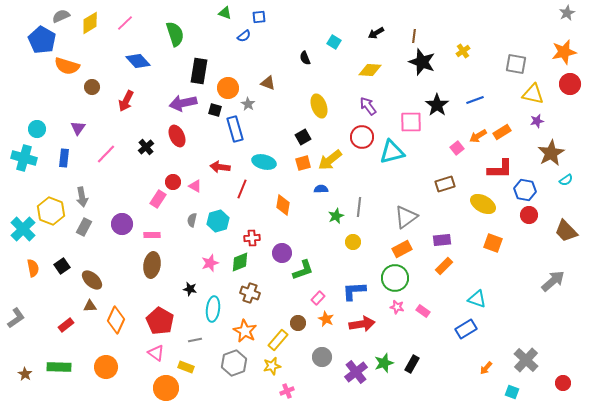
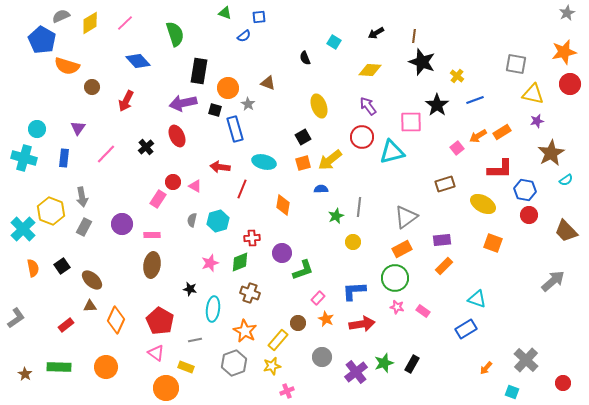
yellow cross at (463, 51): moved 6 px left, 25 px down; rotated 16 degrees counterclockwise
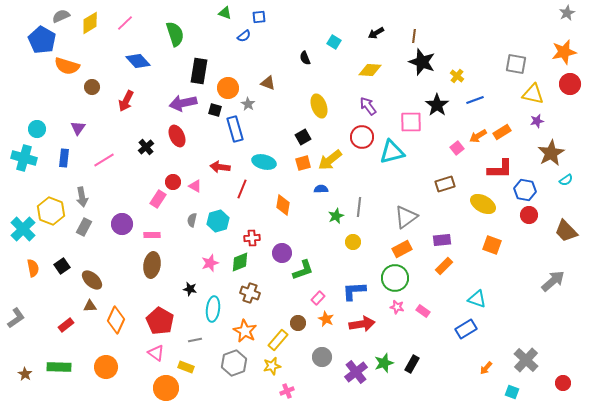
pink line at (106, 154): moved 2 px left, 6 px down; rotated 15 degrees clockwise
orange square at (493, 243): moved 1 px left, 2 px down
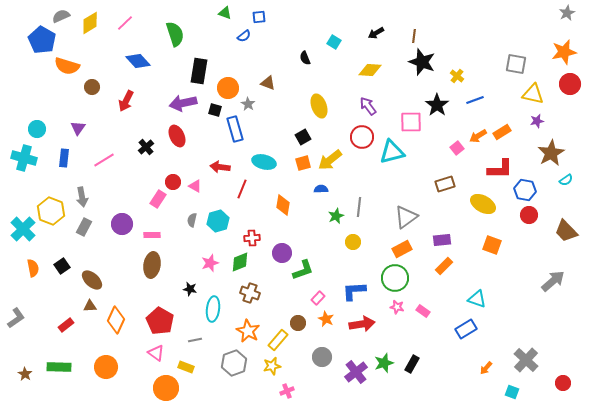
orange star at (245, 331): moved 3 px right
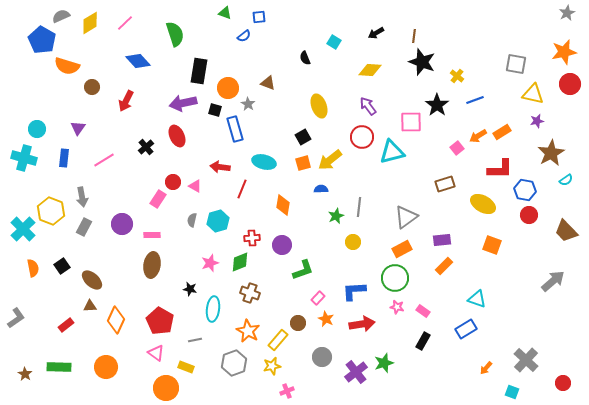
purple circle at (282, 253): moved 8 px up
black rectangle at (412, 364): moved 11 px right, 23 px up
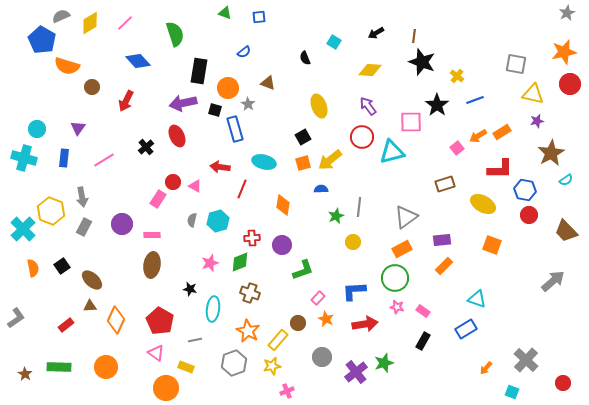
blue semicircle at (244, 36): moved 16 px down
red arrow at (362, 324): moved 3 px right
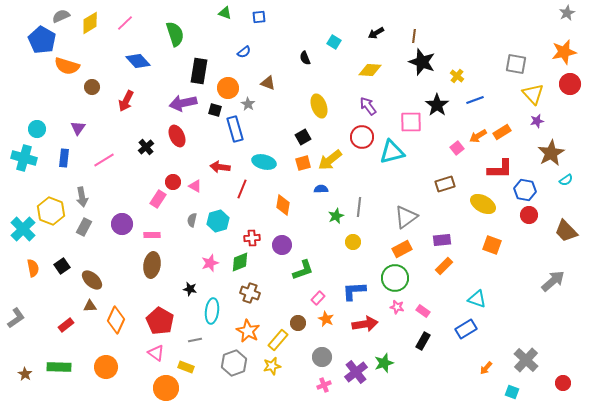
yellow triangle at (533, 94): rotated 35 degrees clockwise
cyan ellipse at (213, 309): moved 1 px left, 2 px down
pink cross at (287, 391): moved 37 px right, 6 px up
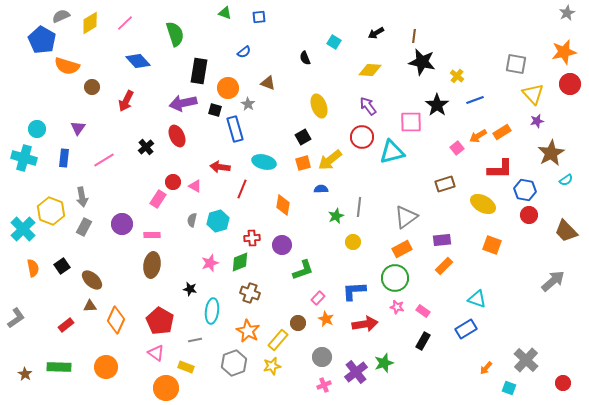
black star at (422, 62): rotated 8 degrees counterclockwise
cyan square at (512, 392): moved 3 px left, 4 px up
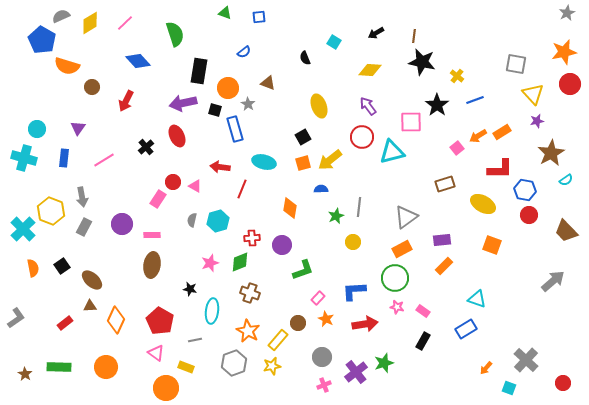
orange diamond at (283, 205): moved 7 px right, 3 px down
red rectangle at (66, 325): moved 1 px left, 2 px up
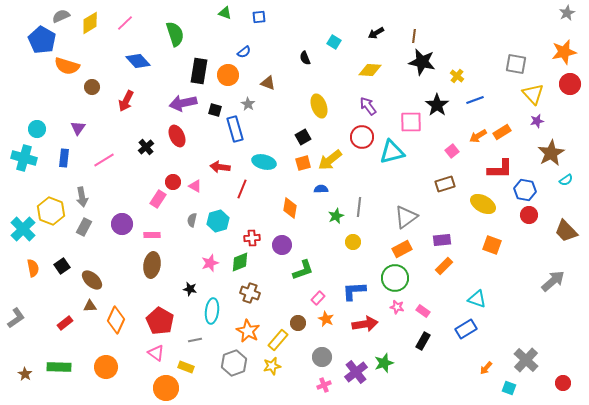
orange circle at (228, 88): moved 13 px up
pink square at (457, 148): moved 5 px left, 3 px down
